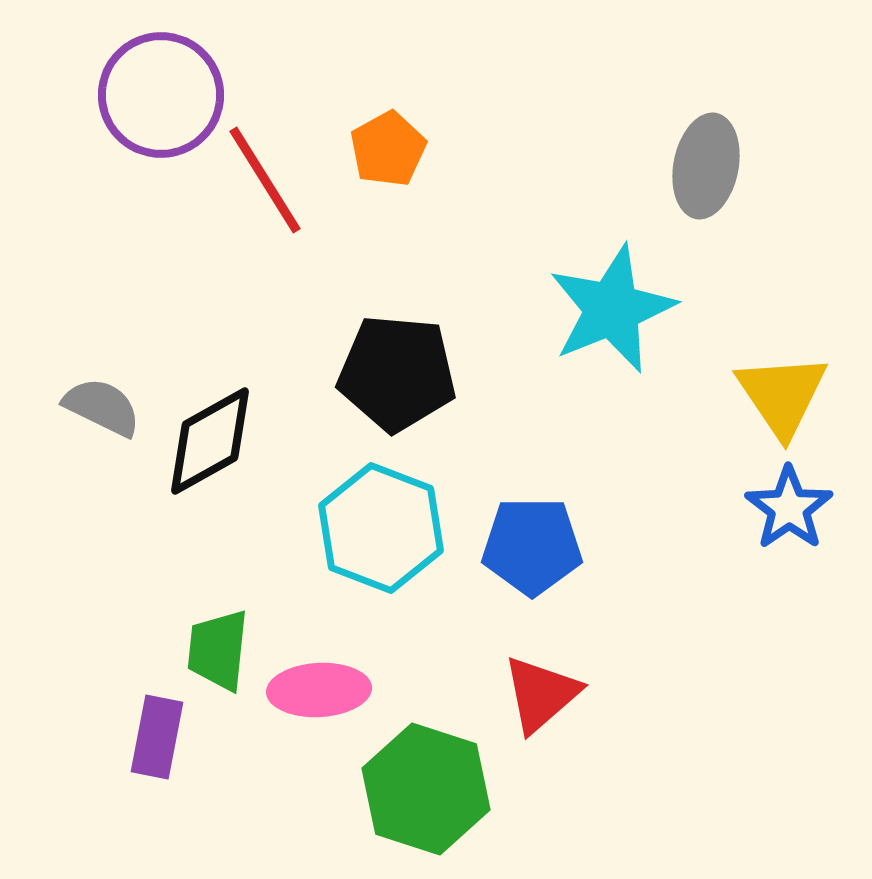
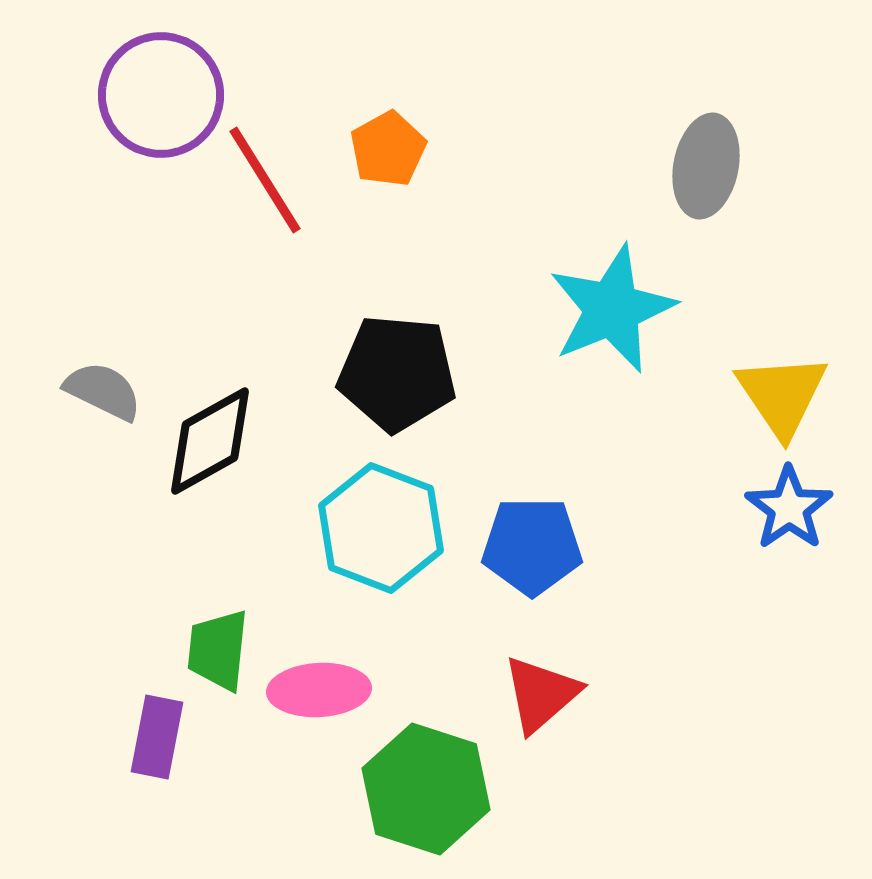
gray semicircle: moved 1 px right, 16 px up
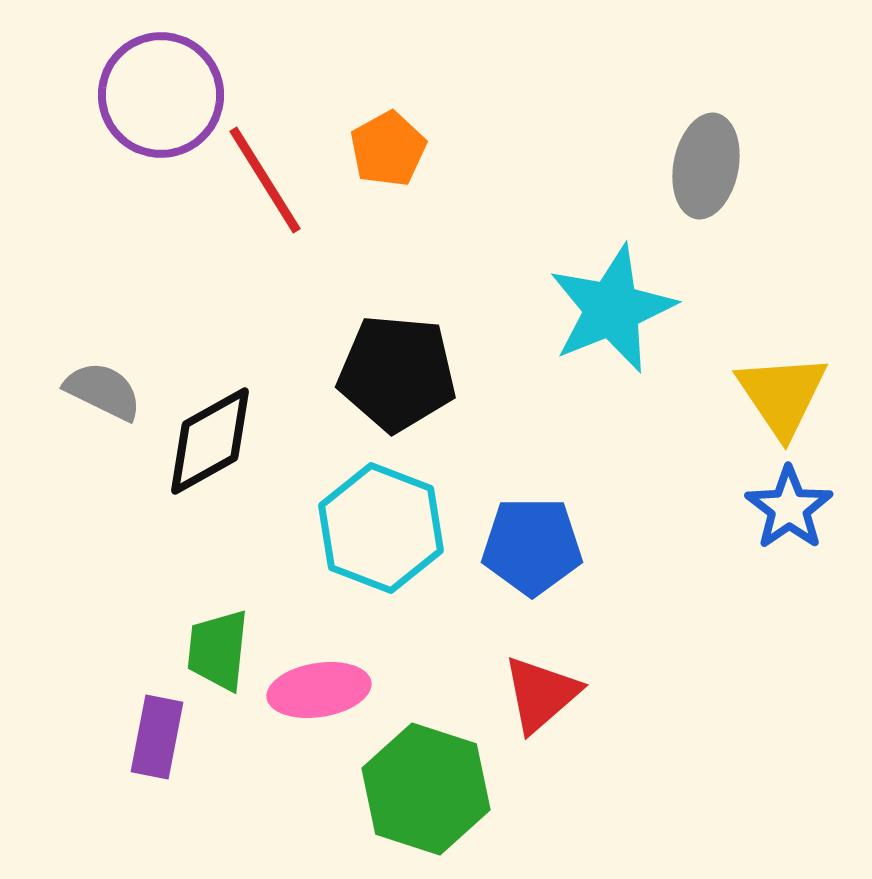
pink ellipse: rotated 6 degrees counterclockwise
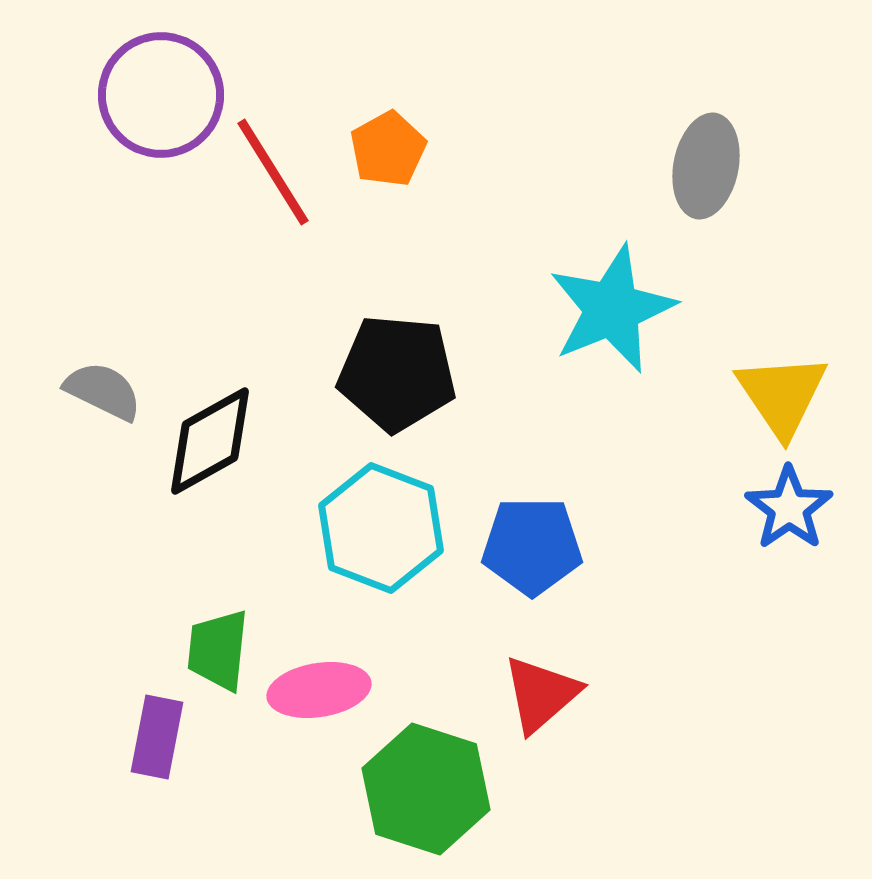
red line: moved 8 px right, 8 px up
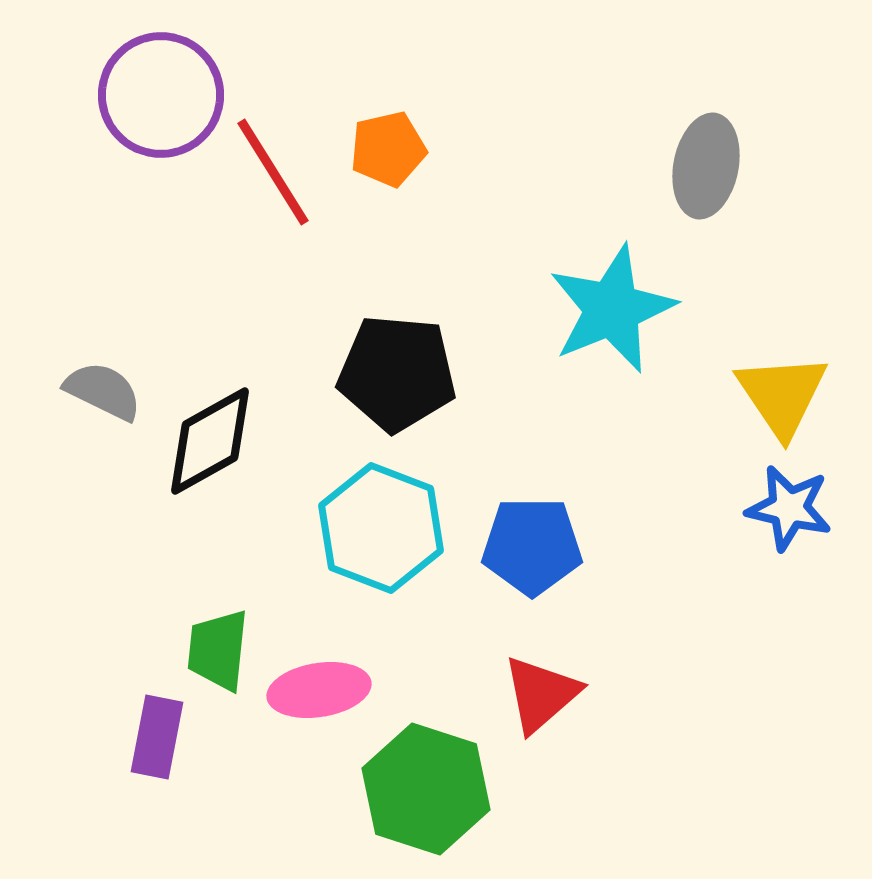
orange pentagon: rotated 16 degrees clockwise
blue star: rotated 24 degrees counterclockwise
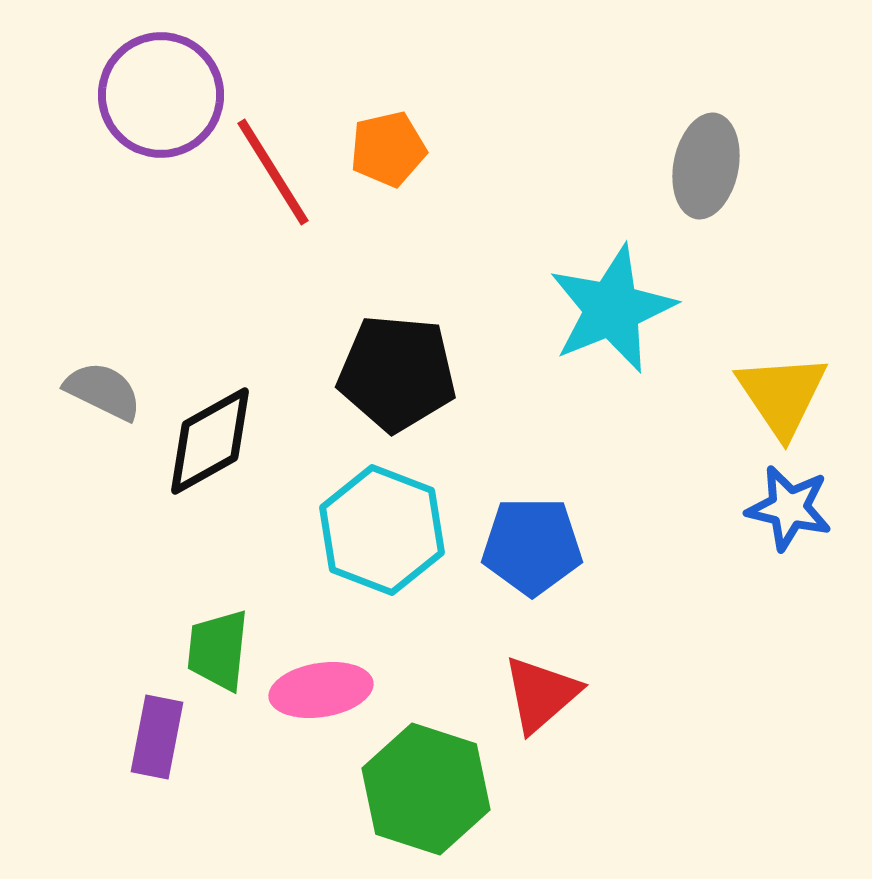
cyan hexagon: moved 1 px right, 2 px down
pink ellipse: moved 2 px right
